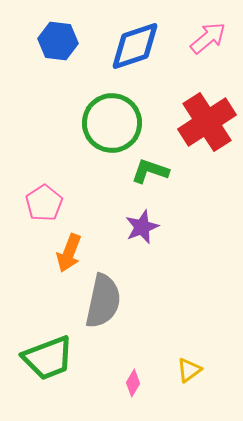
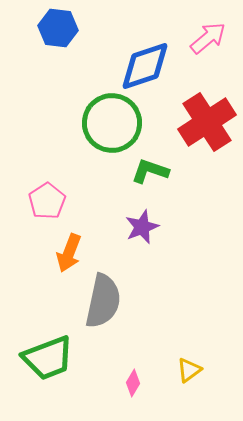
blue hexagon: moved 13 px up
blue diamond: moved 10 px right, 20 px down
pink pentagon: moved 3 px right, 2 px up
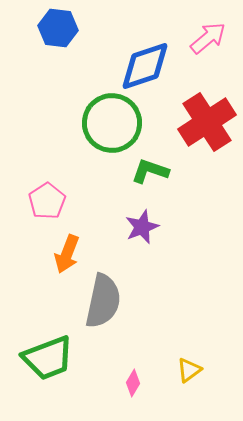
orange arrow: moved 2 px left, 1 px down
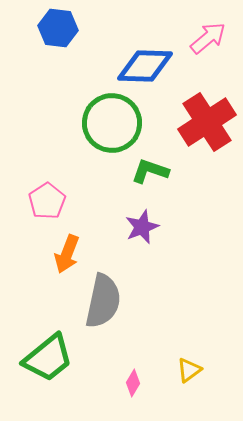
blue diamond: rotated 20 degrees clockwise
green trapezoid: rotated 18 degrees counterclockwise
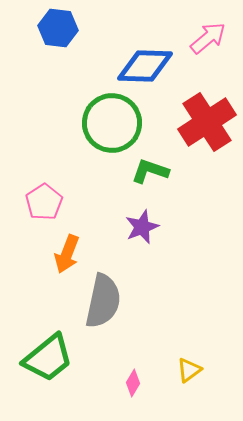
pink pentagon: moved 3 px left, 1 px down
